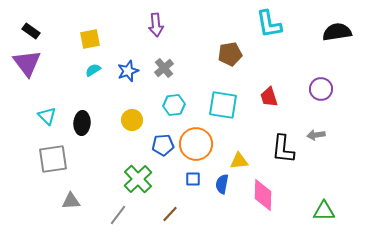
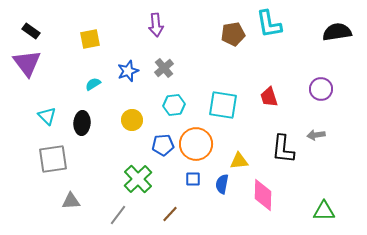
brown pentagon: moved 3 px right, 20 px up
cyan semicircle: moved 14 px down
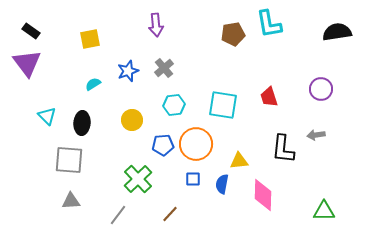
gray square: moved 16 px right, 1 px down; rotated 12 degrees clockwise
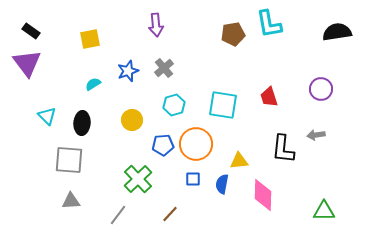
cyan hexagon: rotated 10 degrees counterclockwise
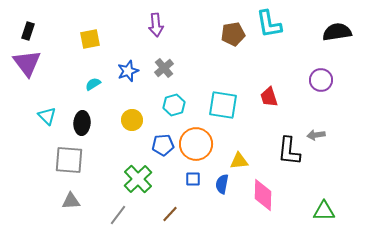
black rectangle: moved 3 px left; rotated 72 degrees clockwise
purple circle: moved 9 px up
black L-shape: moved 6 px right, 2 px down
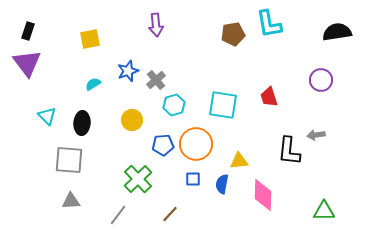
gray cross: moved 8 px left, 12 px down
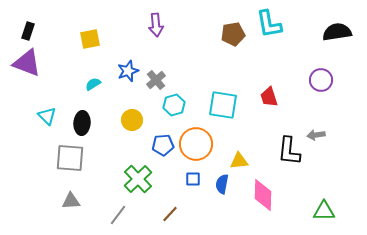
purple triangle: rotated 32 degrees counterclockwise
gray square: moved 1 px right, 2 px up
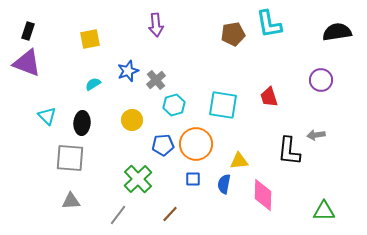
blue semicircle: moved 2 px right
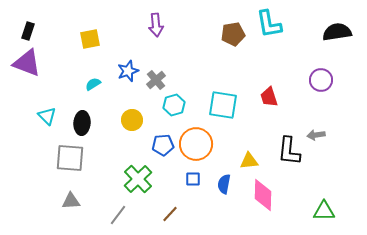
yellow triangle: moved 10 px right
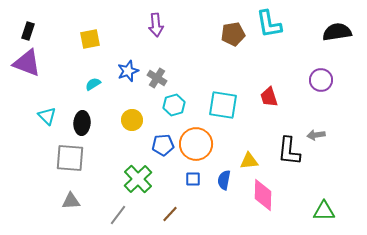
gray cross: moved 1 px right, 2 px up; rotated 18 degrees counterclockwise
blue semicircle: moved 4 px up
